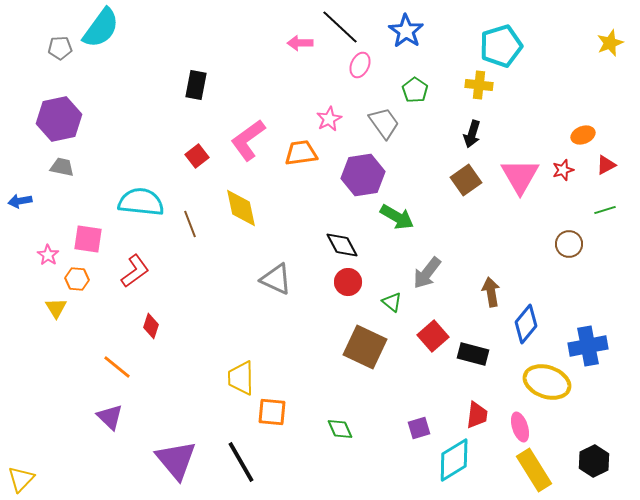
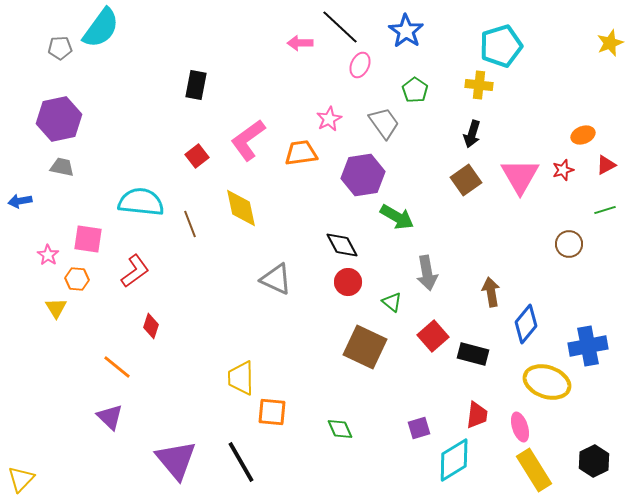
gray arrow at (427, 273): rotated 48 degrees counterclockwise
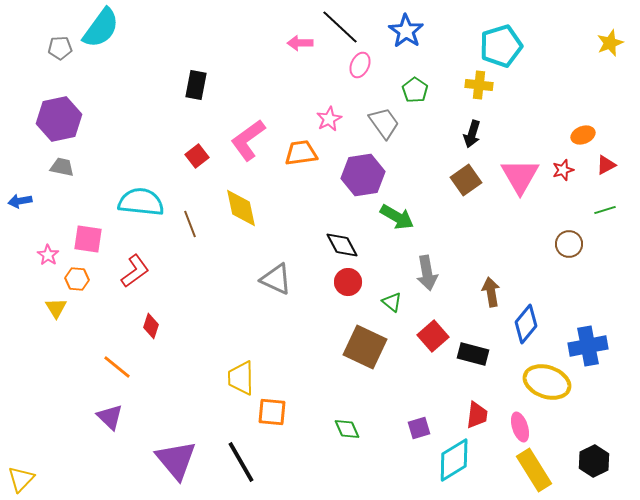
green diamond at (340, 429): moved 7 px right
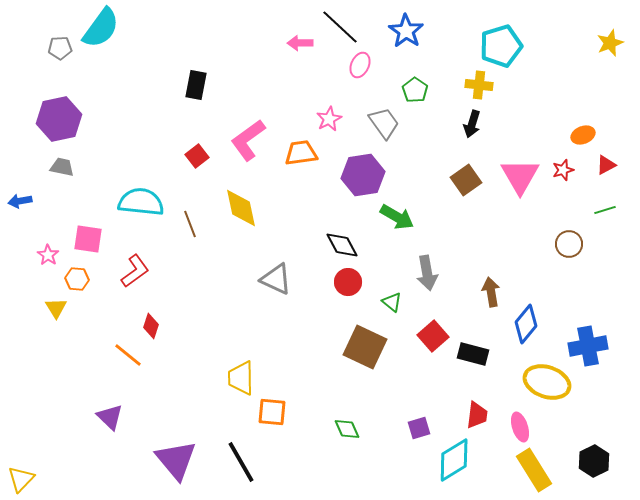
black arrow at (472, 134): moved 10 px up
orange line at (117, 367): moved 11 px right, 12 px up
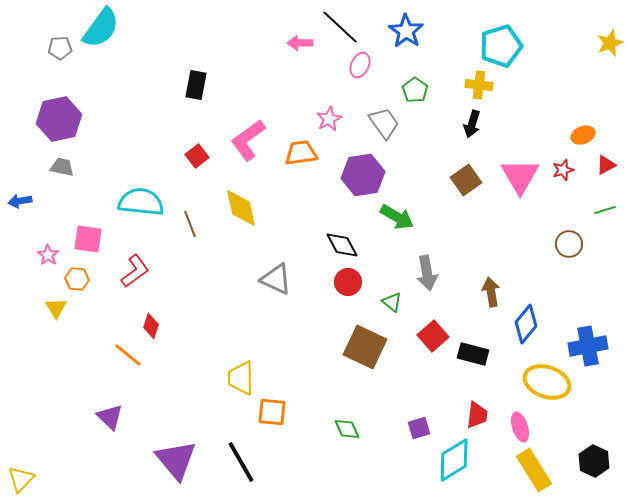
black hexagon at (594, 461): rotated 8 degrees counterclockwise
